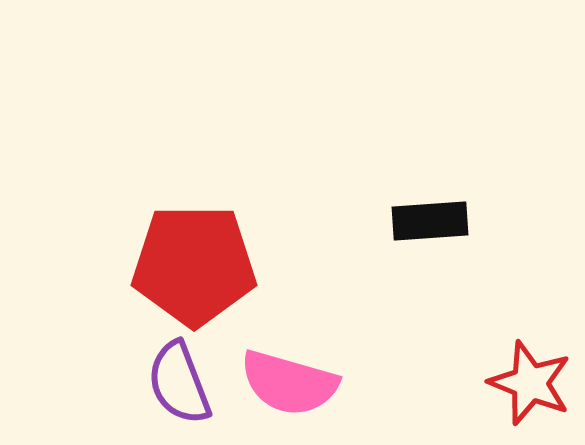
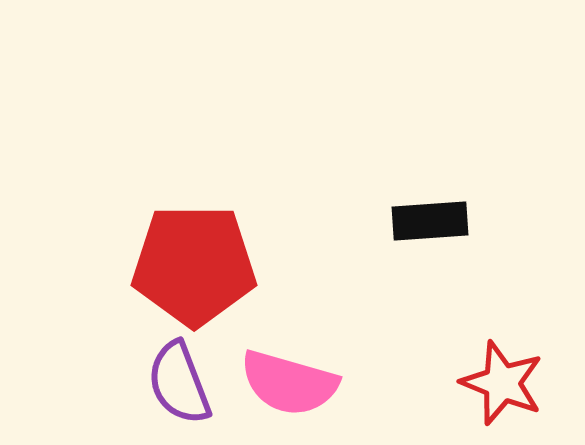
red star: moved 28 px left
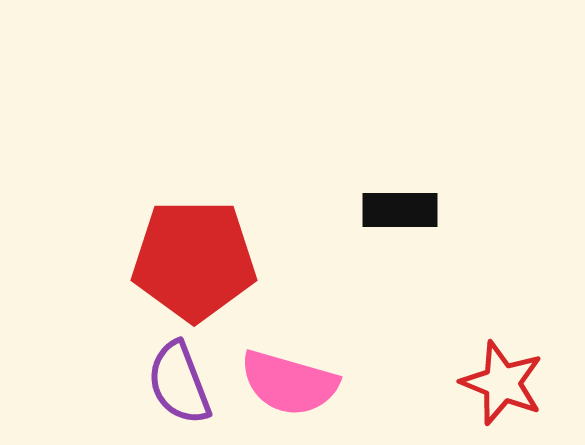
black rectangle: moved 30 px left, 11 px up; rotated 4 degrees clockwise
red pentagon: moved 5 px up
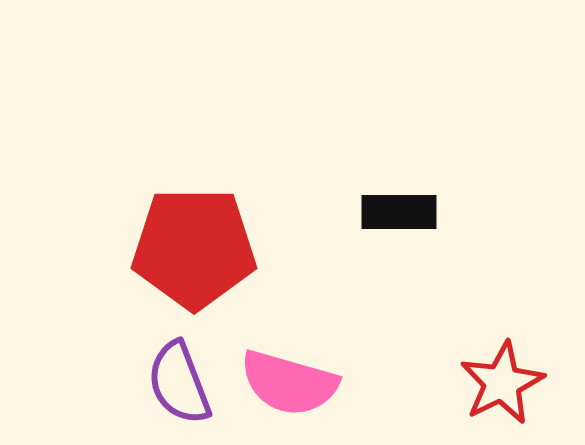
black rectangle: moved 1 px left, 2 px down
red pentagon: moved 12 px up
red star: rotated 24 degrees clockwise
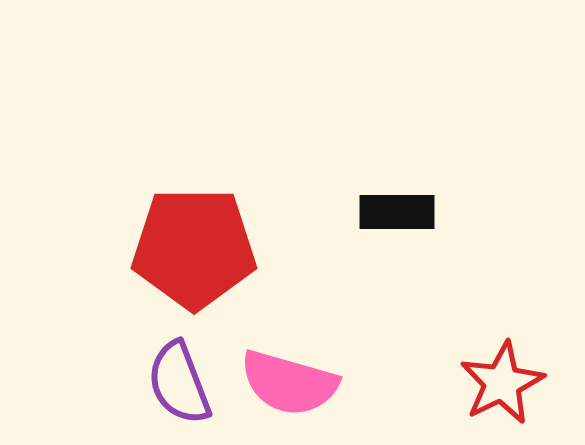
black rectangle: moved 2 px left
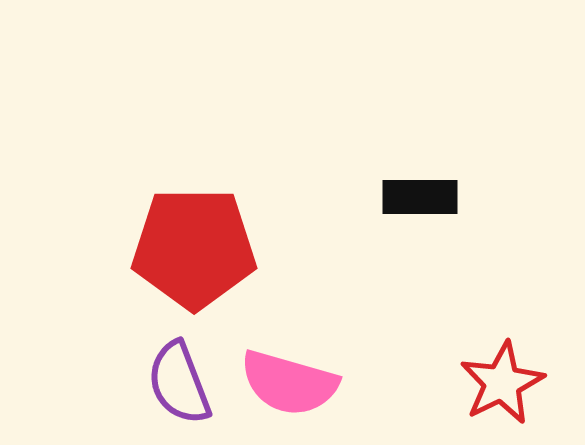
black rectangle: moved 23 px right, 15 px up
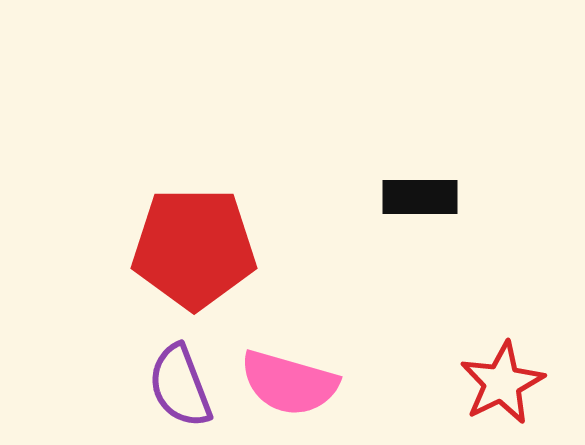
purple semicircle: moved 1 px right, 3 px down
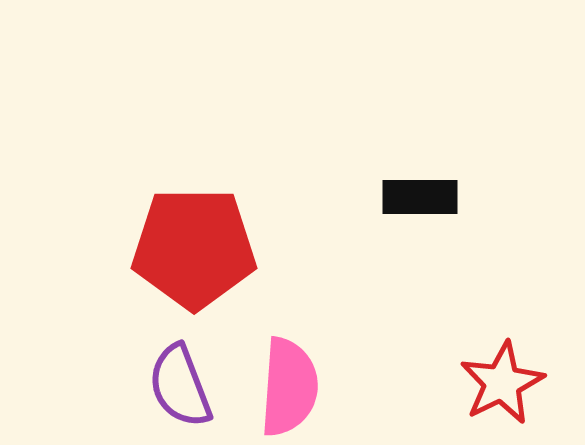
pink semicircle: moved 4 px down; rotated 102 degrees counterclockwise
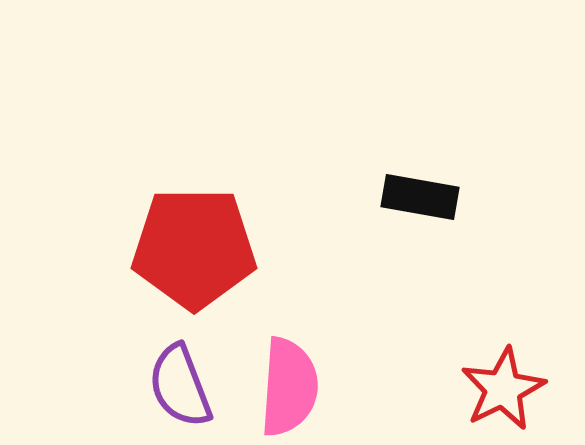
black rectangle: rotated 10 degrees clockwise
red star: moved 1 px right, 6 px down
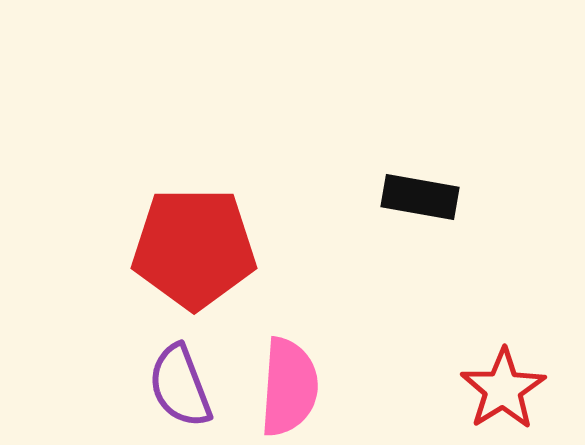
red star: rotated 6 degrees counterclockwise
